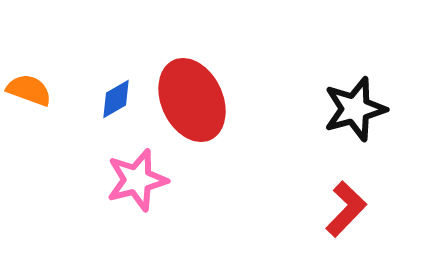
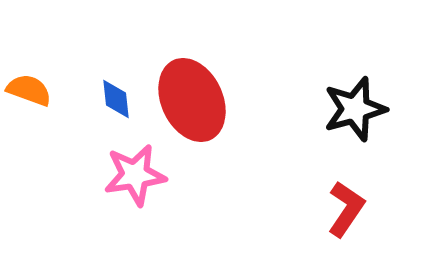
blue diamond: rotated 66 degrees counterclockwise
pink star: moved 2 px left, 5 px up; rotated 6 degrees clockwise
red L-shape: rotated 10 degrees counterclockwise
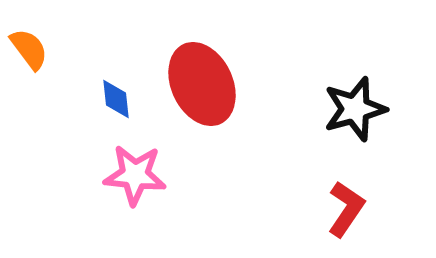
orange semicircle: moved 41 px up; rotated 33 degrees clockwise
red ellipse: moved 10 px right, 16 px up
pink star: rotated 14 degrees clockwise
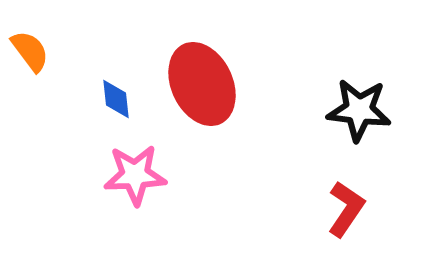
orange semicircle: moved 1 px right, 2 px down
black star: moved 4 px right, 1 px down; rotated 22 degrees clockwise
pink star: rotated 8 degrees counterclockwise
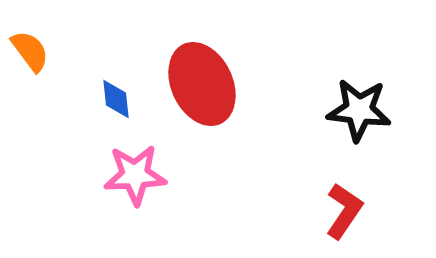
red L-shape: moved 2 px left, 2 px down
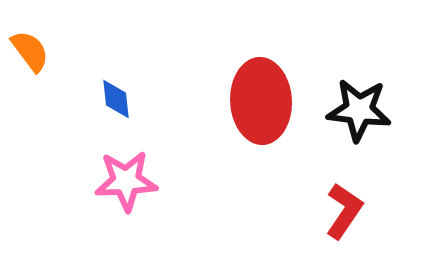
red ellipse: moved 59 px right, 17 px down; rotated 22 degrees clockwise
pink star: moved 9 px left, 6 px down
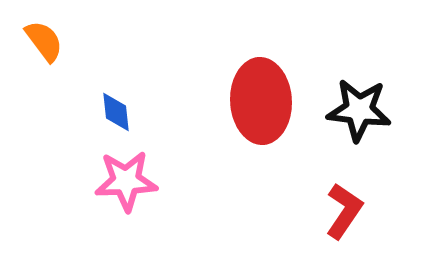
orange semicircle: moved 14 px right, 10 px up
blue diamond: moved 13 px down
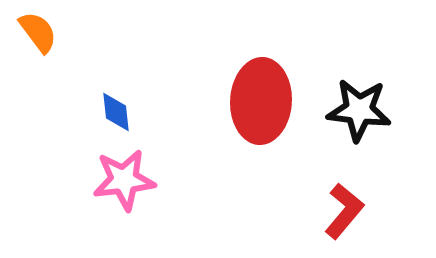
orange semicircle: moved 6 px left, 9 px up
red ellipse: rotated 6 degrees clockwise
pink star: moved 2 px left, 1 px up; rotated 4 degrees counterclockwise
red L-shape: rotated 6 degrees clockwise
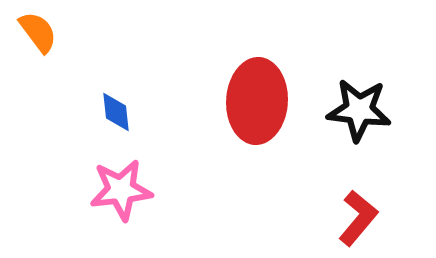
red ellipse: moved 4 px left
pink star: moved 3 px left, 10 px down
red L-shape: moved 14 px right, 7 px down
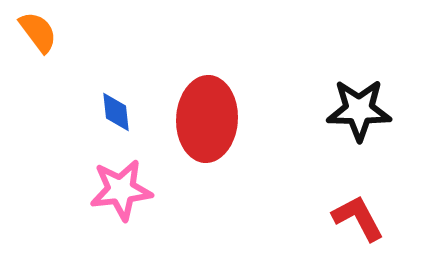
red ellipse: moved 50 px left, 18 px down
black star: rotated 6 degrees counterclockwise
red L-shape: rotated 68 degrees counterclockwise
